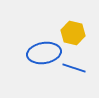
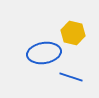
blue line: moved 3 px left, 9 px down
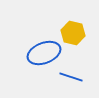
blue ellipse: rotated 12 degrees counterclockwise
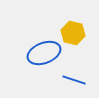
blue line: moved 3 px right, 3 px down
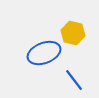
blue line: rotated 35 degrees clockwise
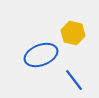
blue ellipse: moved 3 px left, 2 px down
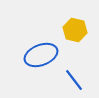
yellow hexagon: moved 2 px right, 3 px up
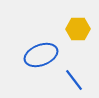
yellow hexagon: moved 3 px right, 1 px up; rotated 15 degrees counterclockwise
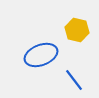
yellow hexagon: moved 1 px left, 1 px down; rotated 15 degrees clockwise
